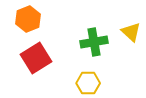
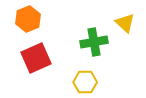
yellow triangle: moved 6 px left, 9 px up
red square: rotated 8 degrees clockwise
yellow hexagon: moved 3 px left, 1 px up
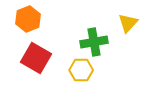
yellow triangle: moved 3 px right; rotated 30 degrees clockwise
red square: rotated 36 degrees counterclockwise
yellow hexagon: moved 4 px left, 12 px up
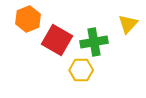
yellow triangle: moved 1 px down
red square: moved 21 px right, 18 px up
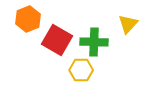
green cross: rotated 12 degrees clockwise
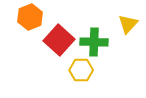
orange hexagon: moved 2 px right, 2 px up
red square: moved 2 px right; rotated 12 degrees clockwise
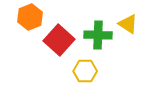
yellow triangle: rotated 40 degrees counterclockwise
green cross: moved 4 px right, 7 px up
yellow hexagon: moved 4 px right, 1 px down
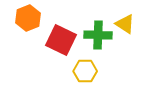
orange hexagon: moved 2 px left, 1 px down
yellow triangle: moved 3 px left
red square: moved 2 px right; rotated 16 degrees counterclockwise
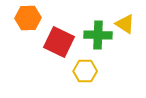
orange hexagon: rotated 20 degrees clockwise
red square: moved 2 px left, 2 px down
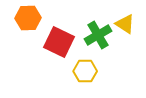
green cross: rotated 32 degrees counterclockwise
